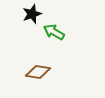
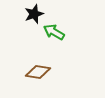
black star: moved 2 px right
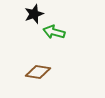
green arrow: rotated 15 degrees counterclockwise
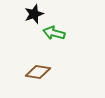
green arrow: moved 1 px down
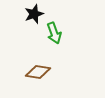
green arrow: rotated 125 degrees counterclockwise
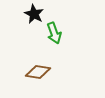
black star: rotated 24 degrees counterclockwise
